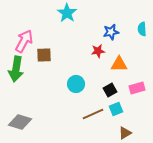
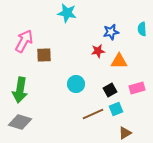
cyan star: rotated 24 degrees counterclockwise
orange triangle: moved 3 px up
green arrow: moved 4 px right, 21 px down
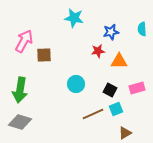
cyan star: moved 7 px right, 5 px down
black square: rotated 32 degrees counterclockwise
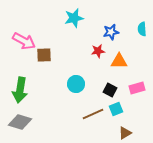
cyan star: rotated 24 degrees counterclockwise
pink arrow: rotated 90 degrees clockwise
